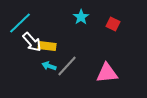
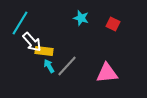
cyan star: moved 1 px down; rotated 21 degrees counterclockwise
cyan line: rotated 15 degrees counterclockwise
yellow rectangle: moved 3 px left, 5 px down
cyan arrow: rotated 40 degrees clockwise
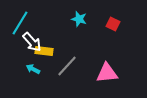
cyan star: moved 2 px left, 1 px down
cyan arrow: moved 16 px left, 3 px down; rotated 32 degrees counterclockwise
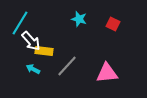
white arrow: moved 1 px left, 1 px up
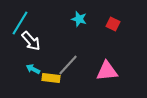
yellow rectangle: moved 7 px right, 27 px down
gray line: moved 1 px right, 1 px up
pink triangle: moved 2 px up
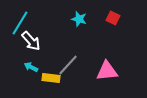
red square: moved 6 px up
cyan arrow: moved 2 px left, 2 px up
